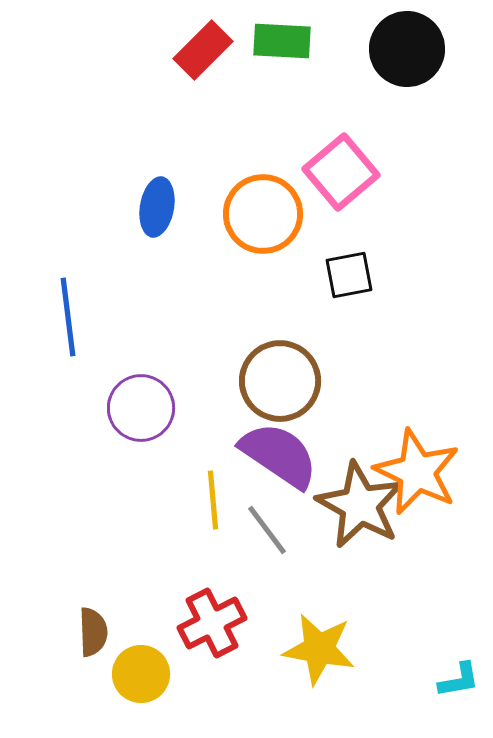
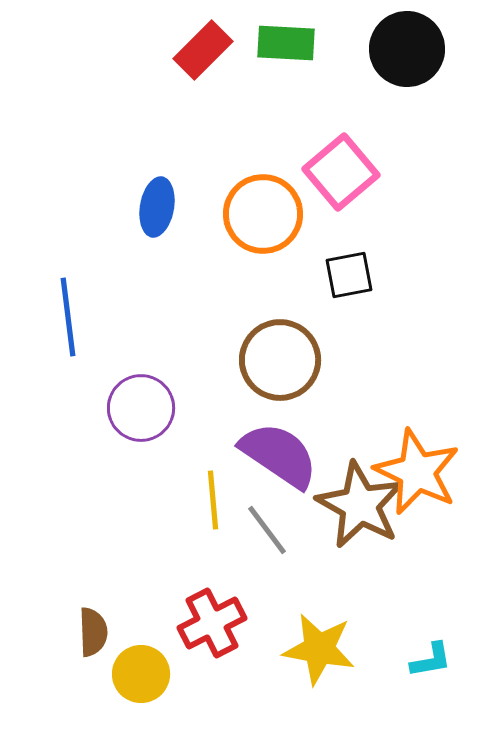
green rectangle: moved 4 px right, 2 px down
brown circle: moved 21 px up
cyan L-shape: moved 28 px left, 20 px up
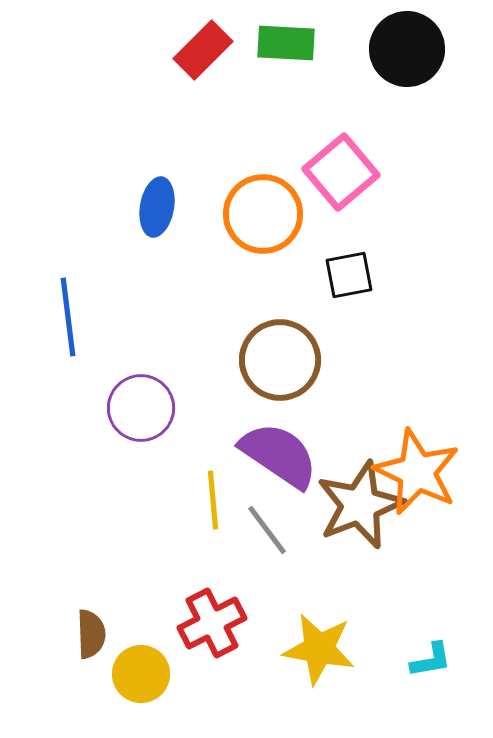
brown star: rotated 22 degrees clockwise
brown semicircle: moved 2 px left, 2 px down
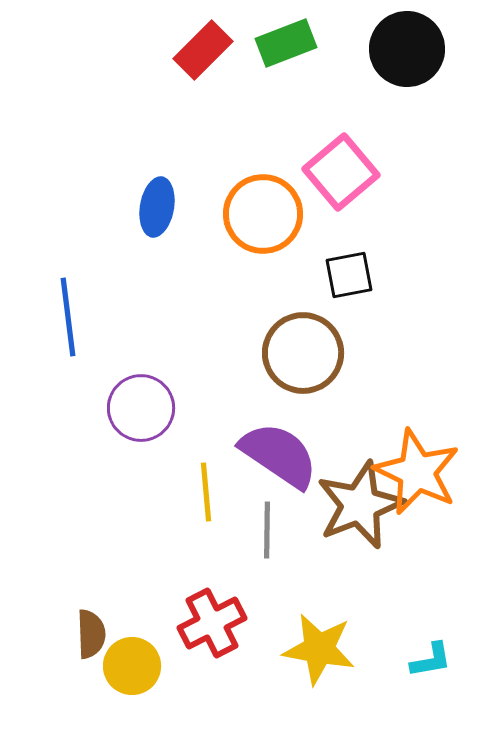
green rectangle: rotated 24 degrees counterclockwise
brown circle: moved 23 px right, 7 px up
yellow line: moved 7 px left, 8 px up
gray line: rotated 38 degrees clockwise
yellow circle: moved 9 px left, 8 px up
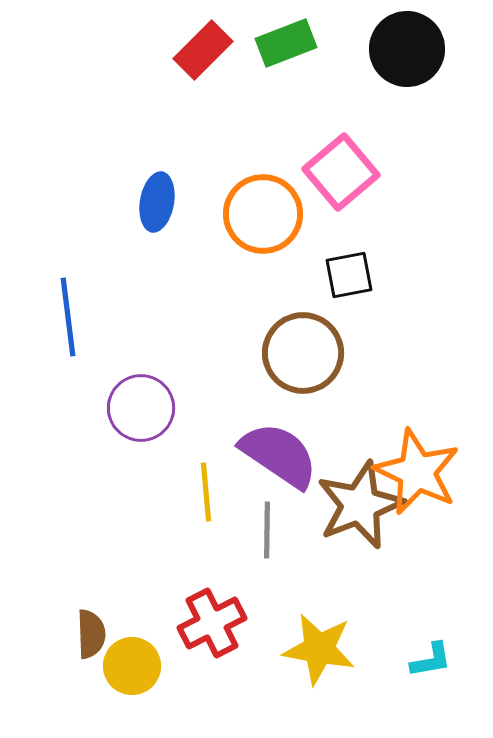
blue ellipse: moved 5 px up
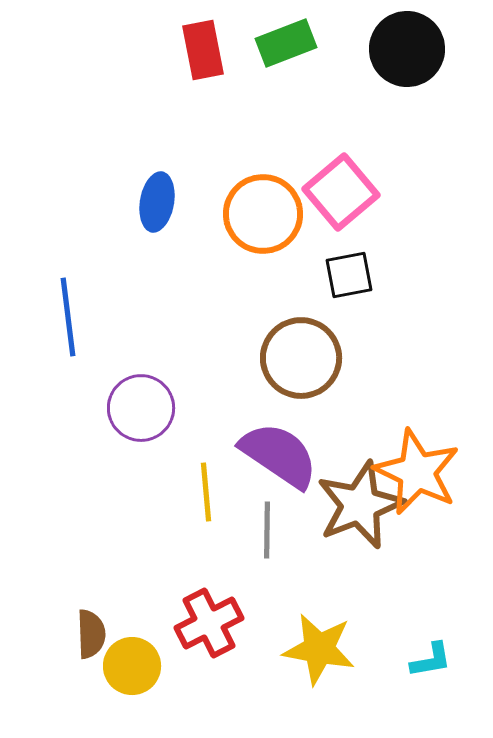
red rectangle: rotated 56 degrees counterclockwise
pink square: moved 20 px down
brown circle: moved 2 px left, 5 px down
red cross: moved 3 px left
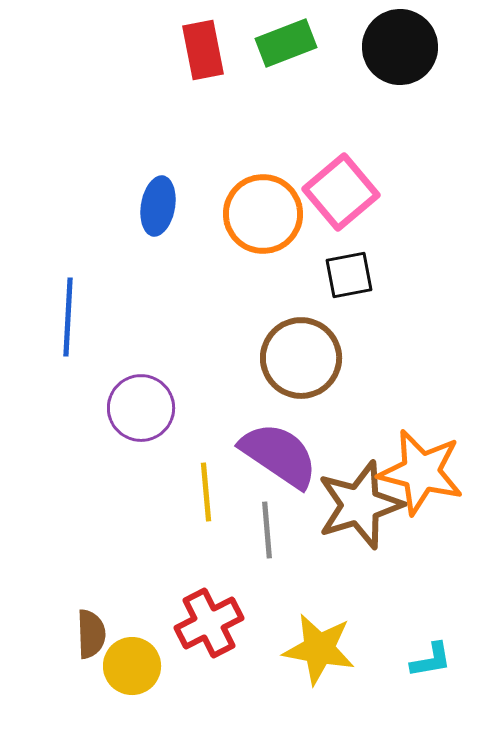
black circle: moved 7 px left, 2 px up
blue ellipse: moved 1 px right, 4 px down
blue line: rotated 10 degrees clockwise
orange star: moved 4 px right; rotated 12 degrees counterclockwise
brown star: rotated 4 degrees clockwise
gray line: rotated 6 degrees counterclockwise
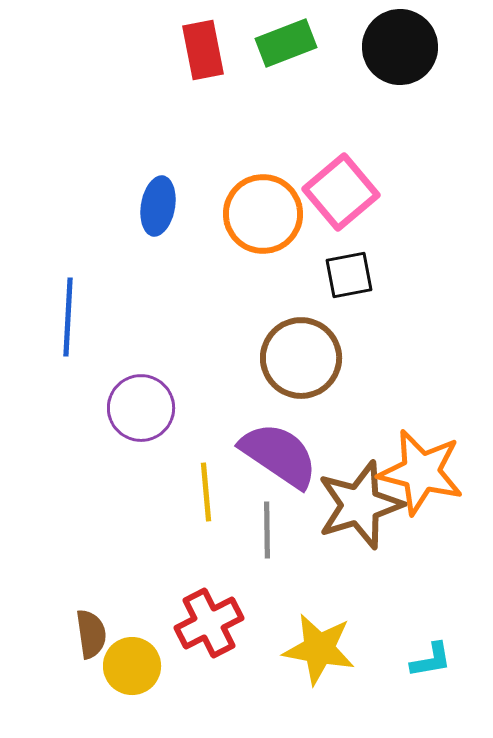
gray line: rotated 4 degrees clockwise
brown semicircle: rotated 6 degrees counterclockwise
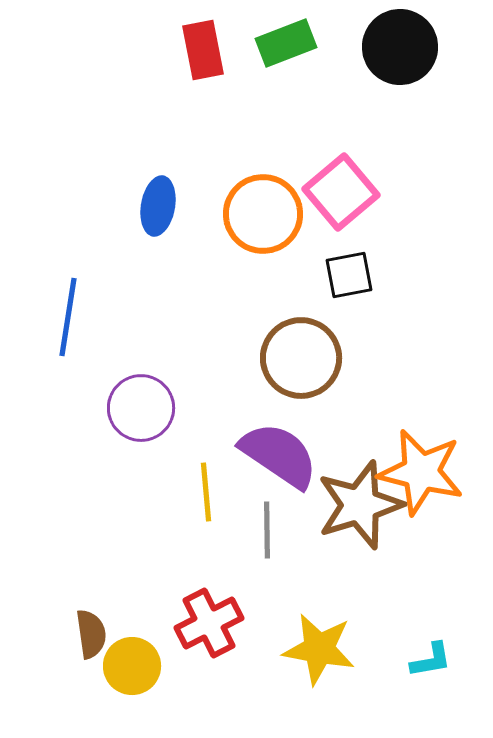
blue line: rotated 6 degrees clockwise
